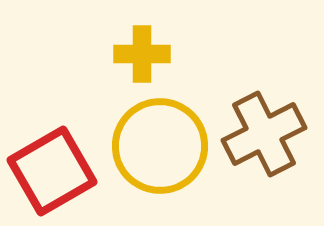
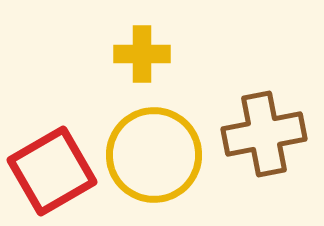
brown cross: rotated 16 degrees clockwise
yellow circle: moved 6 px left, 9 px down
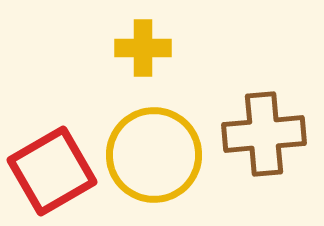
yellow cross: moved 1 px right, 6 px up
brown cross: rotated 6 degrees clockwise
